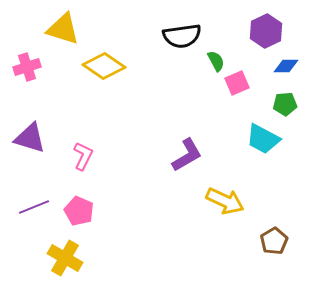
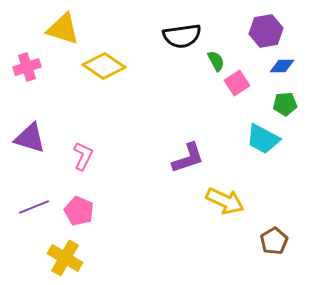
purple hexagon: rotated 16 degrees clockwise
blue diamond: moved 4 px left
pink square: rotated 10 degrees counterclockwise
purple L-shape: moved 1 px right, 3 px down; rotated 12 degrees clockwise
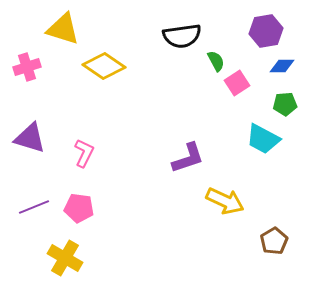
pink L-shape: moved 1 px right, 3 px up
pink pentagon: moved 3 px up; rotated 16 degrees counterclockwise
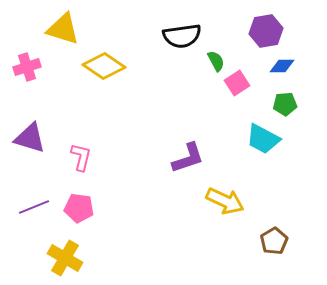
pink L-shape: moved 3 px left, 4 px down; rotated 12 degrees counterclockwise
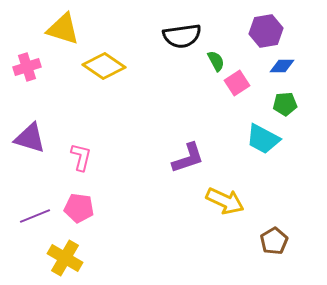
purple line: moved 1 px right, 9 px down
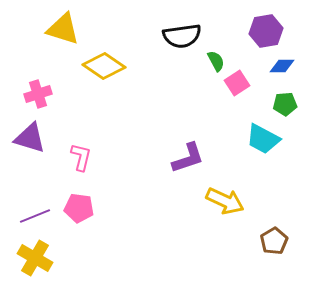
pink cross: moved 11 px right, 27 px down
yellow cross: moved 30 px left
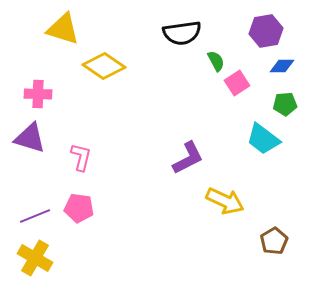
black semicircle: moved 3 px up
pink cross: rotated 20 degrees clockwise
cyan trapezoid: rotated 9 degrees clockwise
purple L-shape: rotated 9 degrees counterclockwise
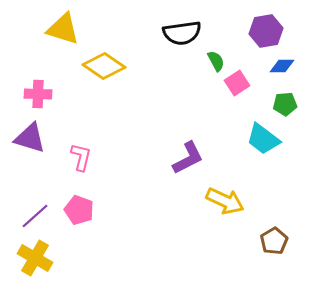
pink pentagon: moved 2 px down; rotated 12 degrees clockwise
purple line: rotated 20 degrees counterclockwise
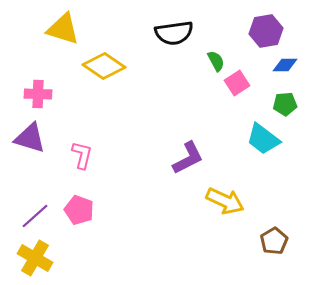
black semicircle: moved 8 px left
blue diamond: moved 3 px right, 1 px up
pink L-shape: moved 1 px right, 2 px up
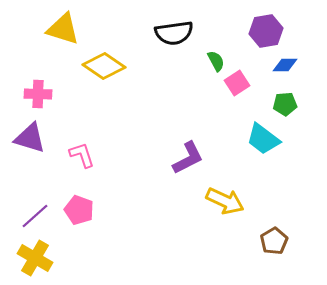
pink L-shape: rotated 32 degrees counterclockwise
